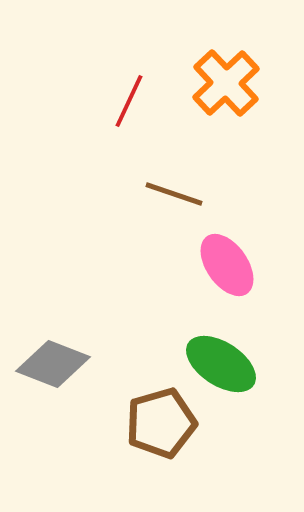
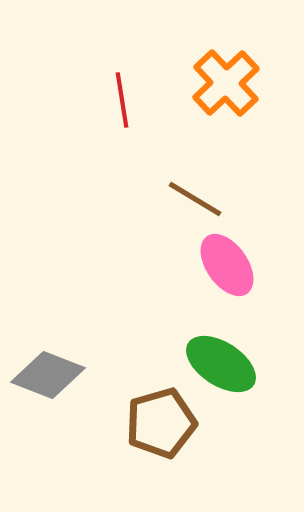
red line: moved 7 px left, 1 px up; rotated 34 degrees counterclockwise
brown line: moved 21 px right, 5 px down; rotated 12 degrees clockwise
gray diamond: moved 5 px left, 11 px down
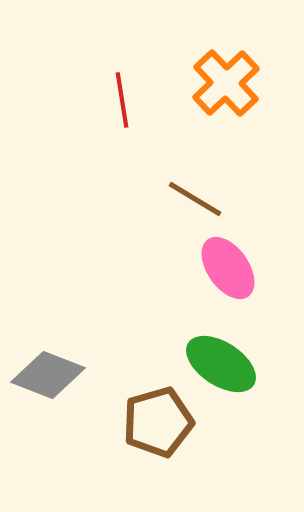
pink ellipse: moved 1 px right, 3 px down
brown pentagon: moved 3 px left, 1 px up
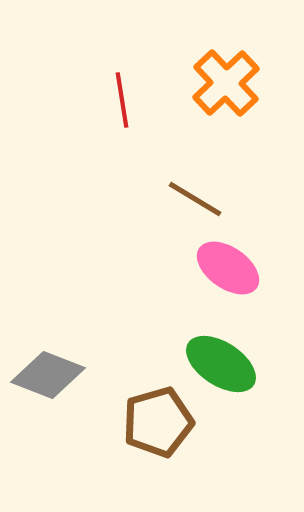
pink ellipse: rotated 20 degrees counterclockwise
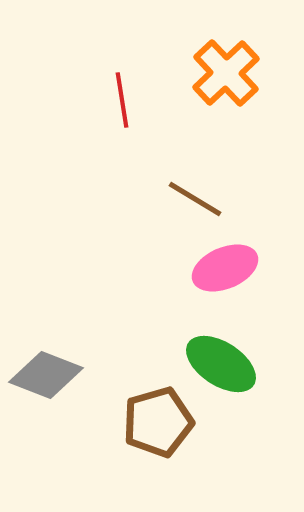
orange cross: moved 10 px up
pink ellipse: moved 3 px left; rotated 58 degrees counterclockwise
gray diamond: moved 2 px left
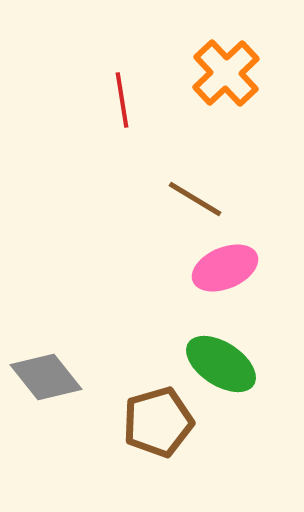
gray diamond: moved 2 px down; rotated 30 degrees clockwise
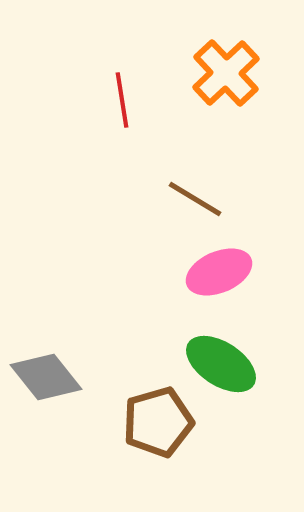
pink ellipse: moved 6 px left, 4 px down
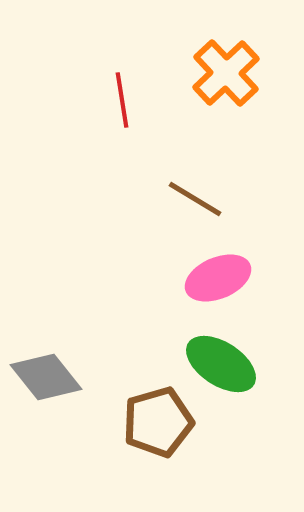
pink ellipse: moved 1 px left, 6 px down
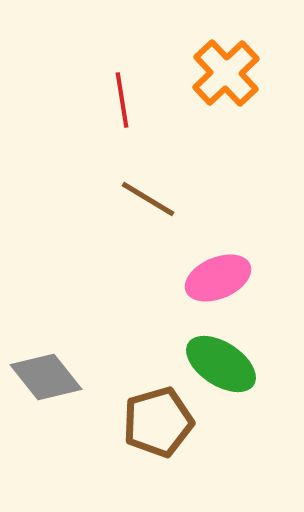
brown line: moved 47 px left
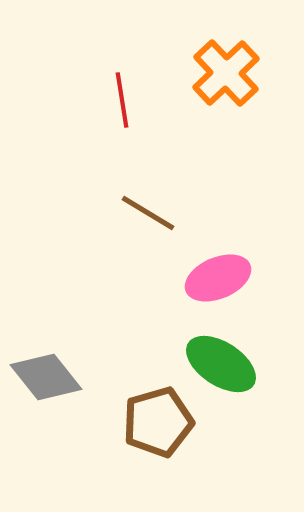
brown line: moved 14 px down
